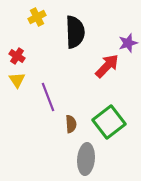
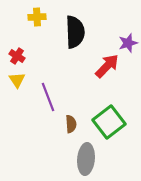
yellow cross: rotated 24 degrees clockwise
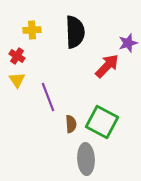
yellow cross: moved 5 px left, 13 px down
green square: moved 7 px left; rotated 24 degrees counterclockwise
gray ellipse: rotated 8 degrees counterclockwise
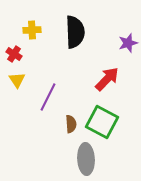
red cross: moved 3 px left, 2 px up
red arrow: moved 13 px down
purple line: rotated 48 degrees clockwise
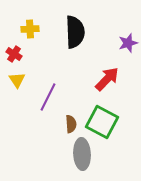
yellow cross: moved 2 px left, 1 px up
gray ellipse: moved 4 px left, 5 px up
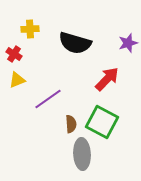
black semicircle: moved 11 px down; rotated 108 degrees clockwise
yellow triangle: rotated 42 degrees clockwise
purple line: moved 2 px down; rotated 28 degrees clockwise
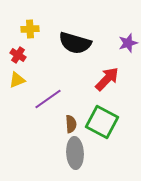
red cross: moved 4 px right, 1 px down
gray ellipse: moved 7 px left, 1 px up
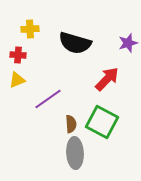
red cross: rotated 28 degrees counterclockwise
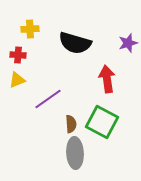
red arrow: rotated 52 degrees counterclockwise
